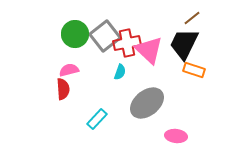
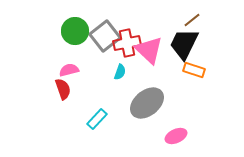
brown line: moved 2 px down
green circle: moved 3 px up
red semicircle: rotated 15 degrees counterclockwise
pink ellipse: rotated 30 degrees counterclockwise
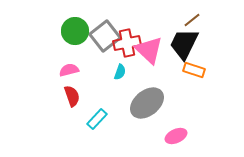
red semicircle: moved 9 px right, 7 px down
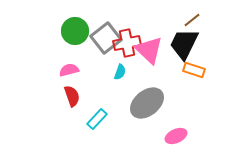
gray square: moved 1 px right, 2 px down
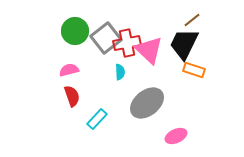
cyan semicircle: rotated 21 degrees counterclockwise
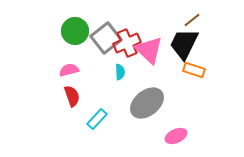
red cross: rotated 12 degrees counterclockwise
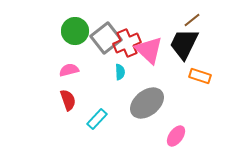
orange rectangle: moved 6 px right, 6 px down
red semicircle: moved 4 px left, 4 px down
pink ellipse: rotated 30 degrees counterclockwise
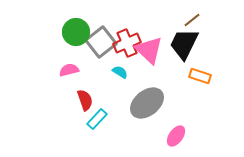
green circle: moved 1 px right, 1 px down
gray square: moved 5 px left, 4 px down
cyan semicircle: rotated 56 degrees counterclockwise
red semicircle: moved 17 px right
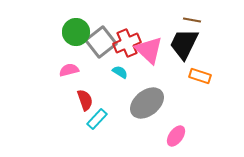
brown line: rotated 48 degrees clockwise
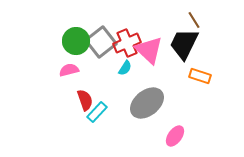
brown line: moved 2 px right; rotated 48 degrees clockwise
green circle: moved 9 px down
cyan semicircle: moved 5 px right, 4 px up; rotated 91 degrees clockwise
cyan rectangle: moved 7 px up
pink ellipse: moved 1 px left
